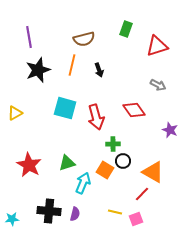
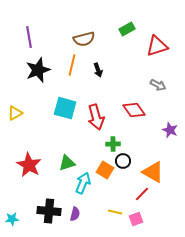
green rectangle: moved 1 px right; rotated 42 degrees clockwise
black arrow: moved 1 px left
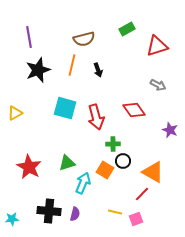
red star: moved 2 px down
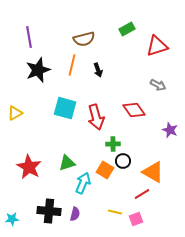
red line: rotated 14 degrees clockwise
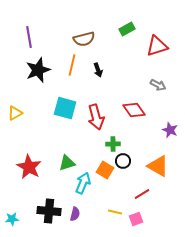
orange triangle: moved 5 px right, 6 px up
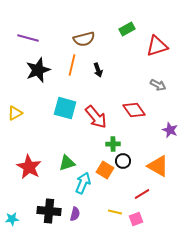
purple line: moved 1 px left, 1 px down; rotated 65 degrees counterclockwise
red arrow: rotated 25 degrees counterclockwise
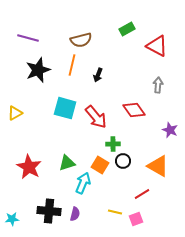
brown semicircle: moved 3 px left, 1 px down
red triangle: rotated 45 degrees clockwise
black arrow: moved 5 px down; rotated 40 degrees clockwise
gray arrow: rotated 112 degrees counterclockwise
orange square: moved 5 px left, 5 px up
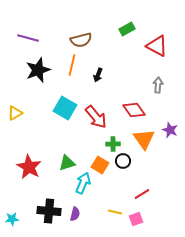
cyan square: rotated 15 degrees clockwise
orange triangle: moved 14 px left, 27 px up; rotated 25 degrees clockwise
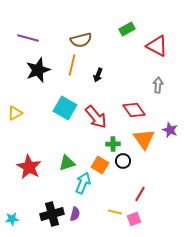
red line: moved 2 px left; rotated 28 degrees counterclockwise
black cross: moved 3 px right, 3 px down; rotated 20 degrees counterclockwise
pink square: moved 2 px left
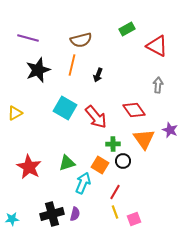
red line: moved 25 px left, 2 px up
yellow line: rotated 56 degrees clockwise
